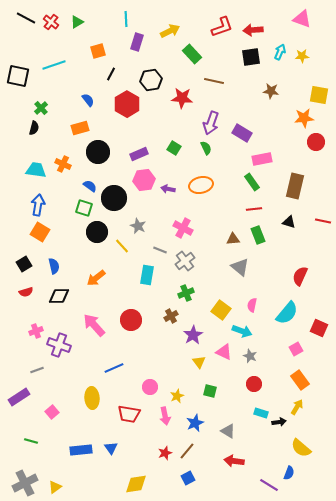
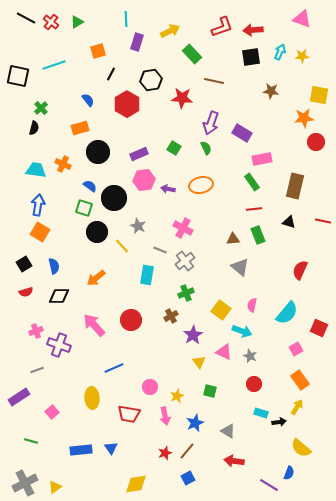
red semicircle at (300, 276): moved 6 px up
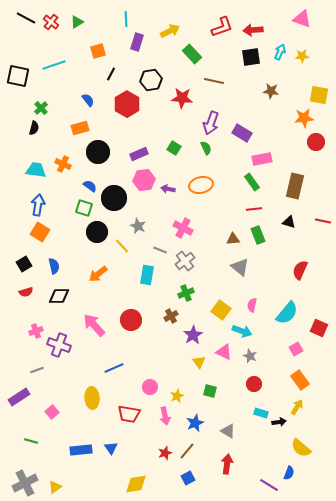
orange arrow at (96, 278): moved 2 px right, 4 px up
red arrow at (234, 461): moved 7 px left, 3 px down; rotated 90 degrees clockwise
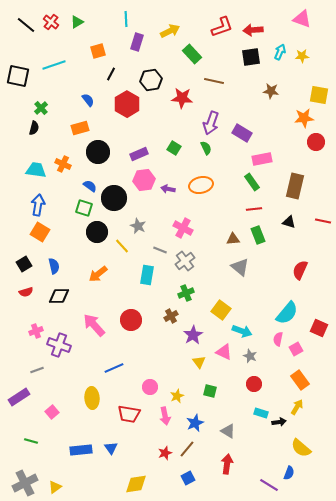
black line at (26, 18): moved 7 px down; rotated 12 degrees clockwise
pink semicircle at (252, 305): moved 26 px right, 34 px down
brown line at (187, 451): moved 2 px up
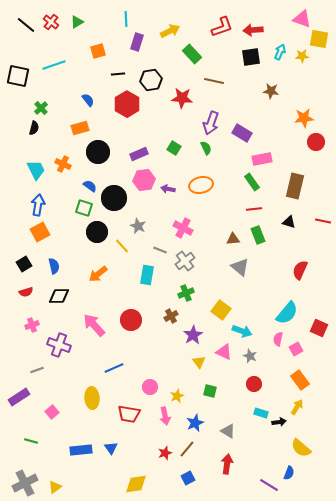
black line at (111, 74): moved 7 px right; rotated 56 degrees clockwise
yellow square at (319, 95): moved 56 px up
cyan trapezoid at (36, 170): rotated 55 degrees clockwise
orange square at (40, 232): rotated 30 degrees clockwise
pink cross at (36, 331): moved 4 px left, 6 px up
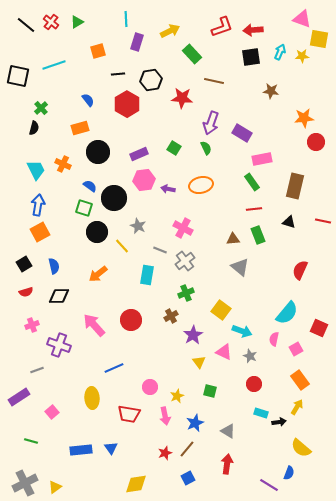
pink semicircle at (278, 339): moved 4 px left
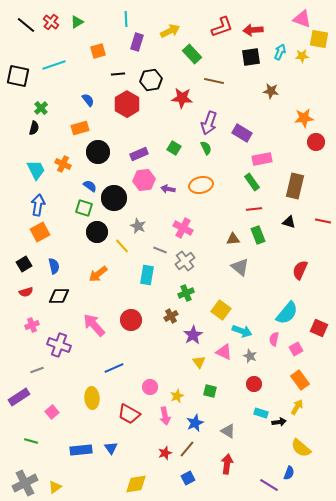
purple arrow at (211, 123): moved 2 px left
red trapezoid at (129, 414): rotated 20 degrees clockwise
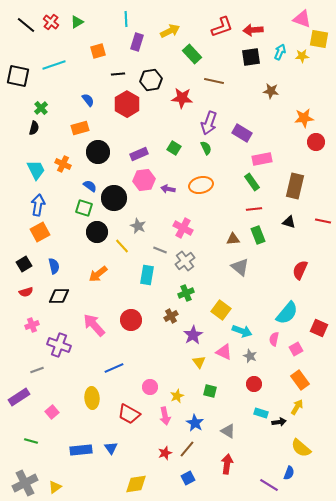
blue star at (195, 423): rotated 18 degrees counterclockwise
